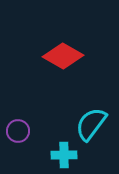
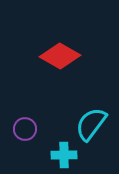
red diamond: moved 3 px left
purple circle: moved 7 px right, 2 px up
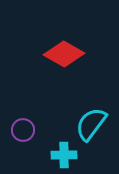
red diamond: moved 4 px right, 2 px up
purple circle: moved 2 px left, 1 px down
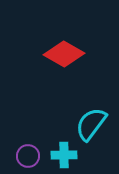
purple circle: moved 5 px right, 26 px down
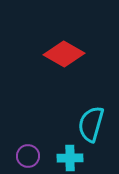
cyan semicircle: rotated 21 degrees counterclockwise
cyan cross: moved 6 px right, 3 px down
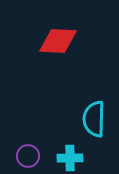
red diamond: moved 6 px left, 13 px up; rotated 27 degrees counterclockwise
cyan semicircle: moved 3 px right, 5 px up; rotated 15 degrees counterclockwise
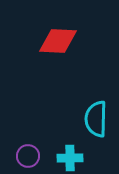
cyan semicircle: moved 2 px right
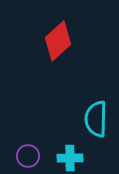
red diamond: rotated 45 degrees counterclockwise
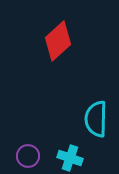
cyan cross: rotated 20 degrees clockwise
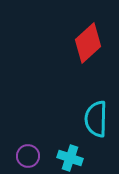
red diamond: moved 30 px right, 2 px down
